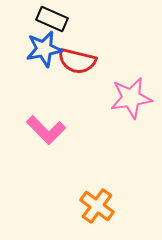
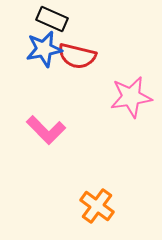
red semicircle: moved 5 px up
pink star: moved 1 px up
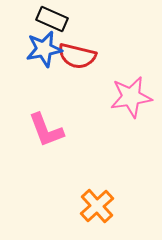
pink L-shape: rotated 24 degrees clockwise
orange cross: rotated 12 degrees clockwise
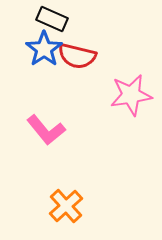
blue star: rotated 24 degrees counterclockwise
pink star: moved 2 px up
pink L-shape: rotated 18 degrees counterclockwise
orange cross: moved 31 px left
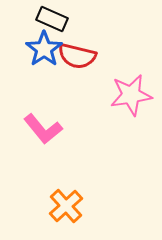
pink L-shape: moved 3 px left, 1 px up
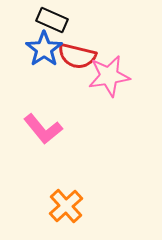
black rectangle: moved 1 px down
pink star: moved 22 px left, 19 px up
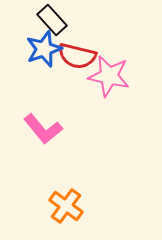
black rectangle: rotated 24 degrees clockwise
blue star: rotated 15 degrees clockwise
pink star: rotated 21 degrees clockwise
orange cross: rotated 12 degrees counterclockwise
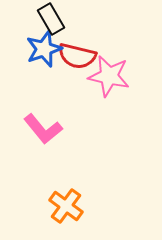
black rectangle: moved 1 px left, 1 px up; rotated 12 degrees clockwise
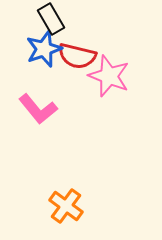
pink star: rotated 9 degrees clockwise
pink L-shape: moved 5 px left, 20 px up
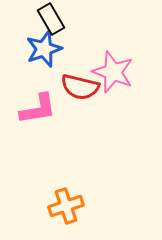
red semicircle: moved 3 px right, 31 px down
pink star: moved 4 px right, 4 px up
pink L-shape: rotated 60 degrees counterclockwise
orange cross: rotated 36 degrees clockwise
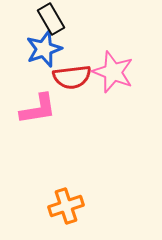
red semicircle: moved 8 px left, 10 px up; rotated 21 degrees counterclockwise
